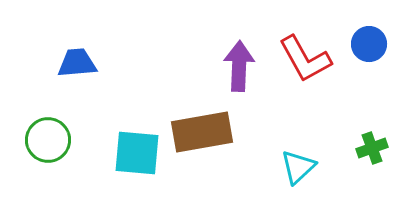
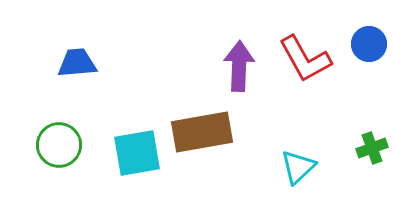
green circle: moved 11 px right, 5 px down
cyan square: rotated 15 degrees counterclockwise
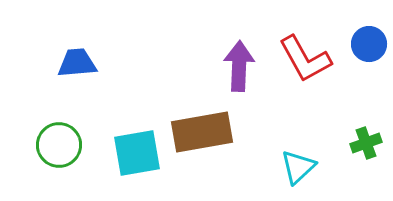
green cross: moved 6 px left, 5 px up
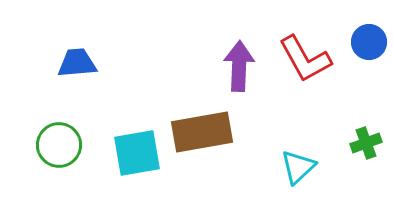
blue circle: moved 2 px up
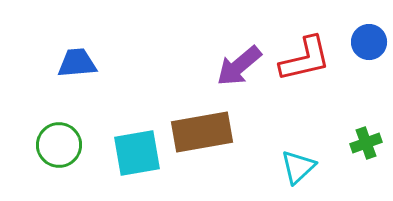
red L-shape: rotated 74 degrees counterclockwise
purple arrow: rotated 132 degrees counterclockwise
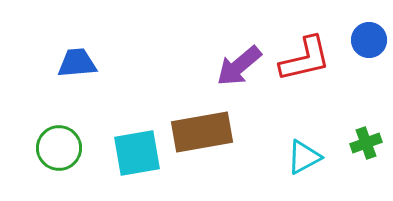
blue circle: moved 2 px up
green circle: moved 3 px down
cyan triangle: moved 6 px right, 10 px up; rotated 15 degrees clockwise
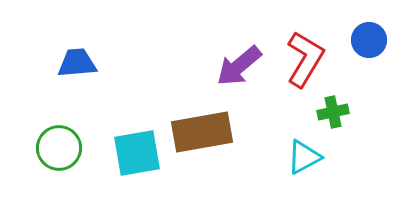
red L-shape: rotated 46 degrees counterclockwise
green cross: moved 33 px left, 31 px up; rotated 8 degrees clockwise
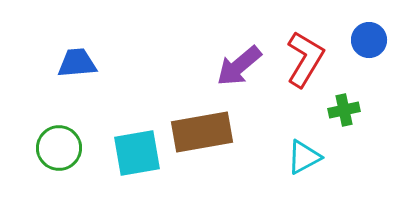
green cross: moved 11 px right, 2 px up
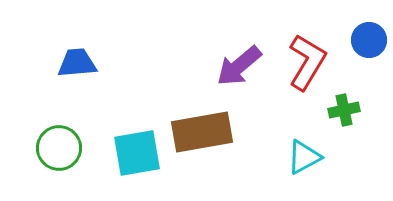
red L-shape: moved 2 px right, 3 px down
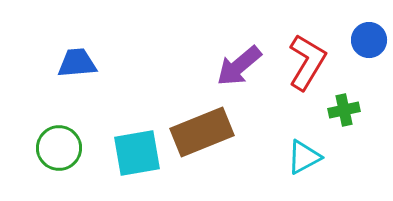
brown rectangle: rotated 12 degrees counterclockwise
